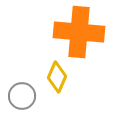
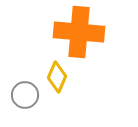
gray circle: moved 3 px right, 1 px up
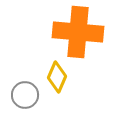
orange cross: moved 1 px left
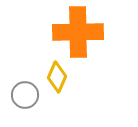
orange cross: rotated 6 degrees counterclockwise
